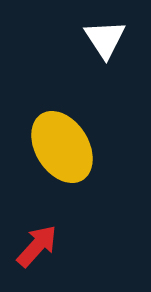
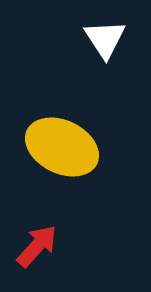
yellow ellipse: rotated 32 degrees counterclockwise
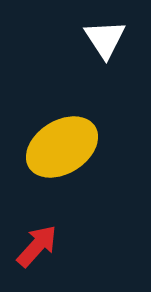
yellow ellipse: rotated 58 degrees counterclockwise
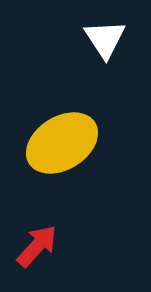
yellow ellipse: moved 4 px up
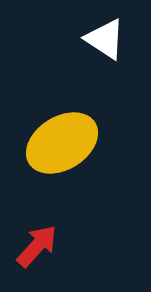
white triangle: rotated 24 degrees counterclockwise
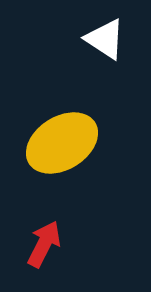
red arrow: moved 7 px right, 2 px up; rotated 15 degrees counterclockwise
